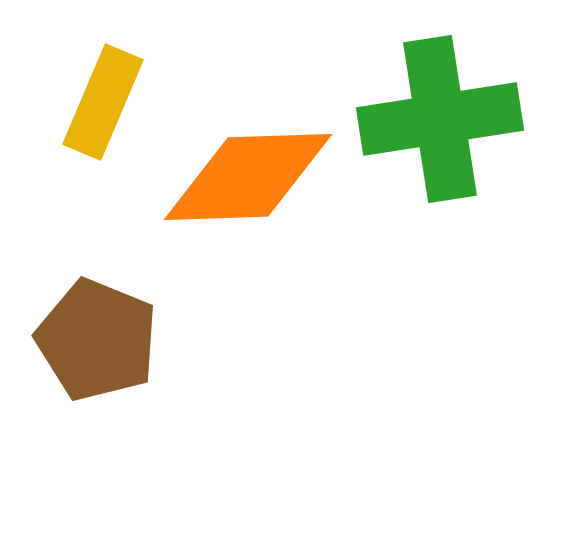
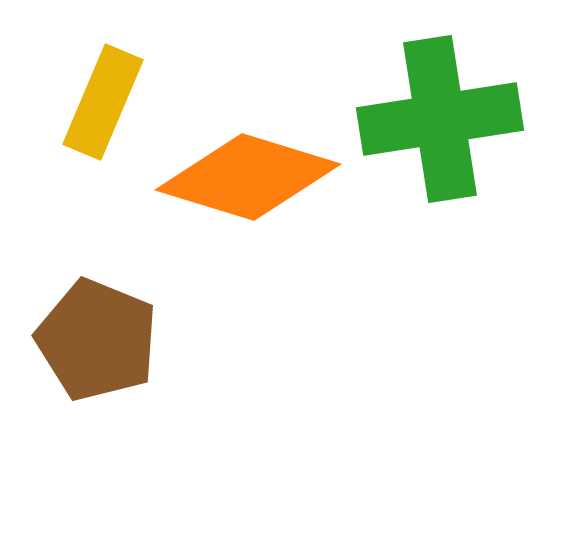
orange diamond: rotated 19 degrees clockwise
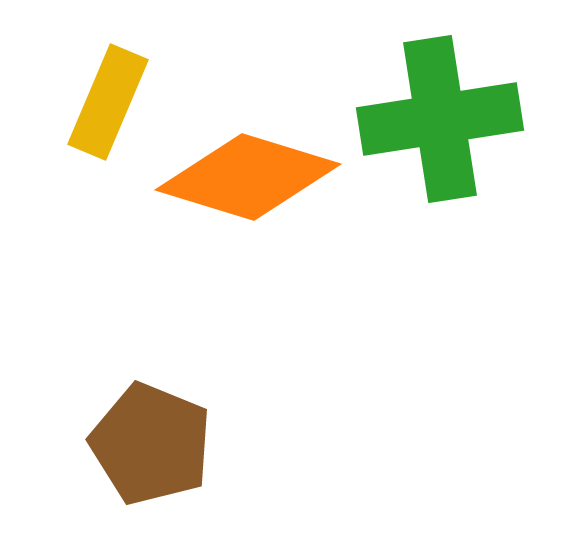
yellow rectangle: moved 5 px right
brown pentagon: moved 54 px right, 104 px down
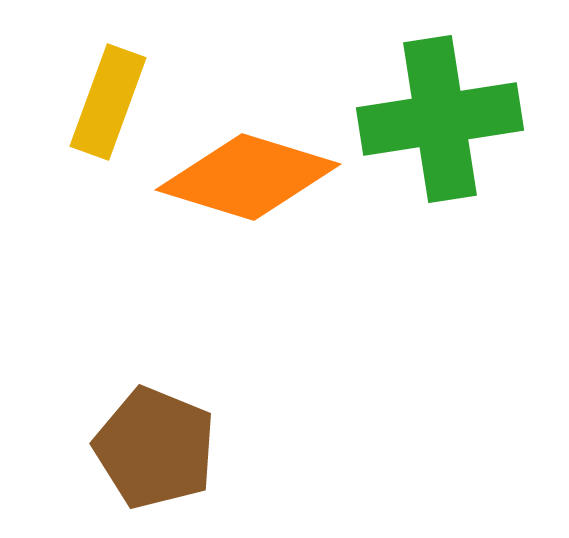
yellow rectangle: rotated 3 degrees counterclockwise
brown pentagon: moved 4 px right, 4 px down
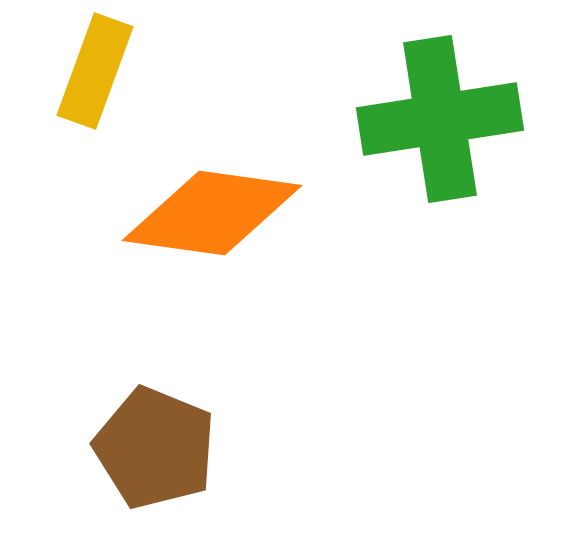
yellow rectangle: moved 13 px left, 31 px up
orange diamond: moved 36 px left, 36 px down; rotated 9 degrees counterclockwise
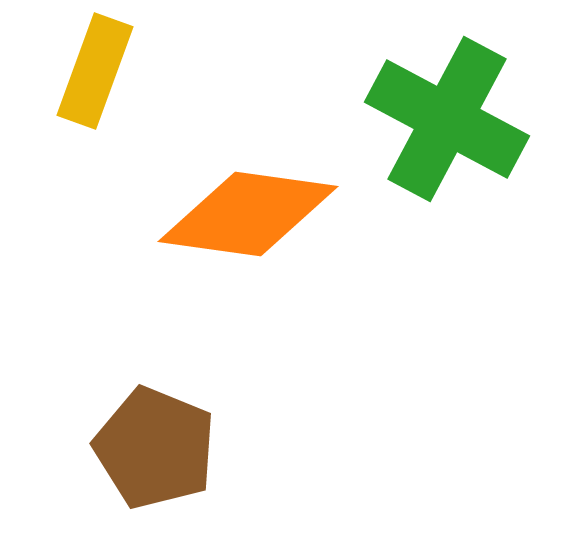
green cross: moved 7 px right; rotated 37 degrees clockwise
orange diamond: moved 36 px right, 1 px down
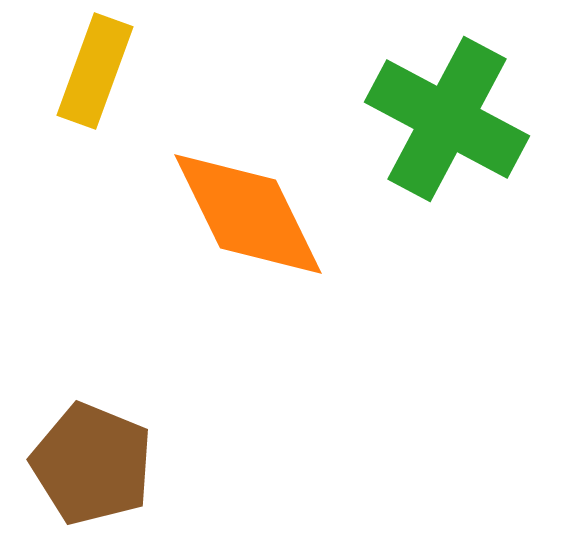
orange diamond: rotated 56 degrees clockwise
brown pentagon: moved 63 px left, 16 px down
